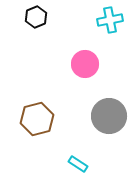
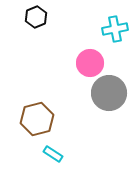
cyan cross: moved 5 px right, 9 px down
pink circle: moved 5 px right, 1 px up
gray circle: moved 23 px up
cyan rectangle: moved 25 px left, 10 px up
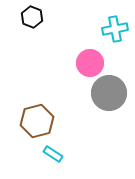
black hexagon: moved 4 px left; rotated 15 degrees counterclockwise
brown hexagon: moved 2 px down
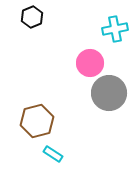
black hexagon: rotated 15 degrees clockwise
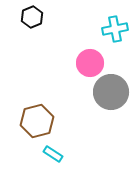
gray circle: moved 2 px right, 1 px up
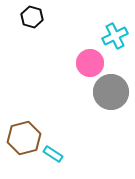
black hexagon: rotated 20 degrees counterclockwise
cyan cross: moved 7 px down; rotated 15 degrees counterclockwise
brown hexagon: moved 13 px left, 17 px down
